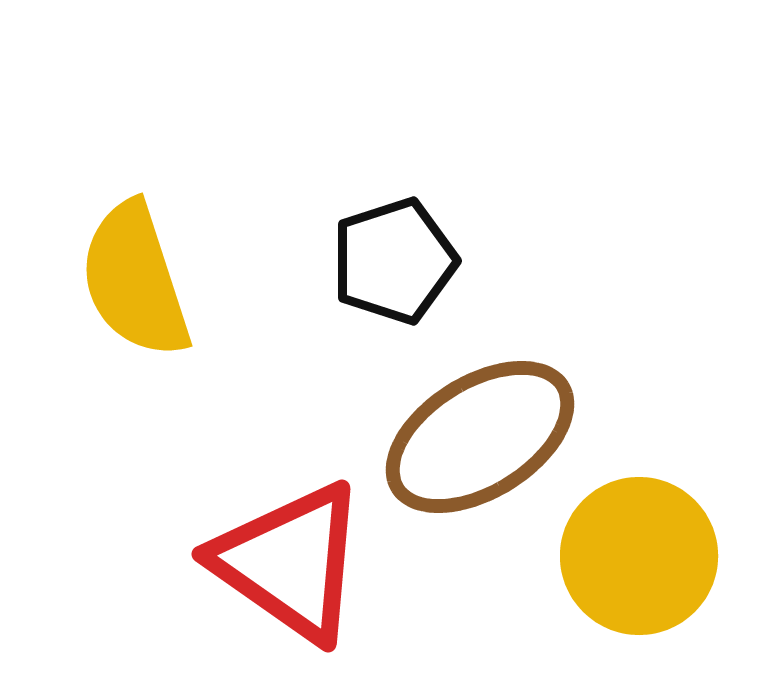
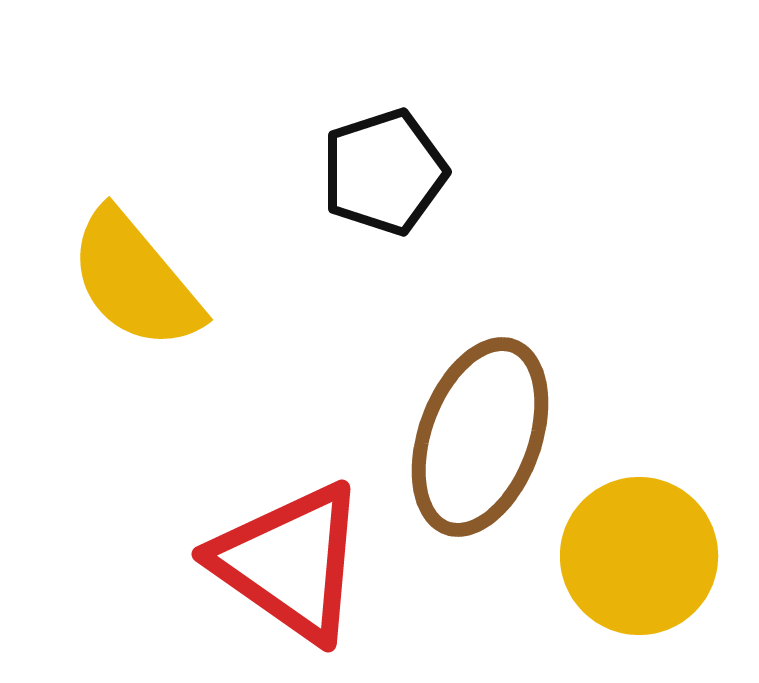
black pentagon: moved 10 px left, 89 px up
yellow semicircle: rotated 22 degrees counterclockwise
brown ellipse: rotated 38 degrees counterclockwise
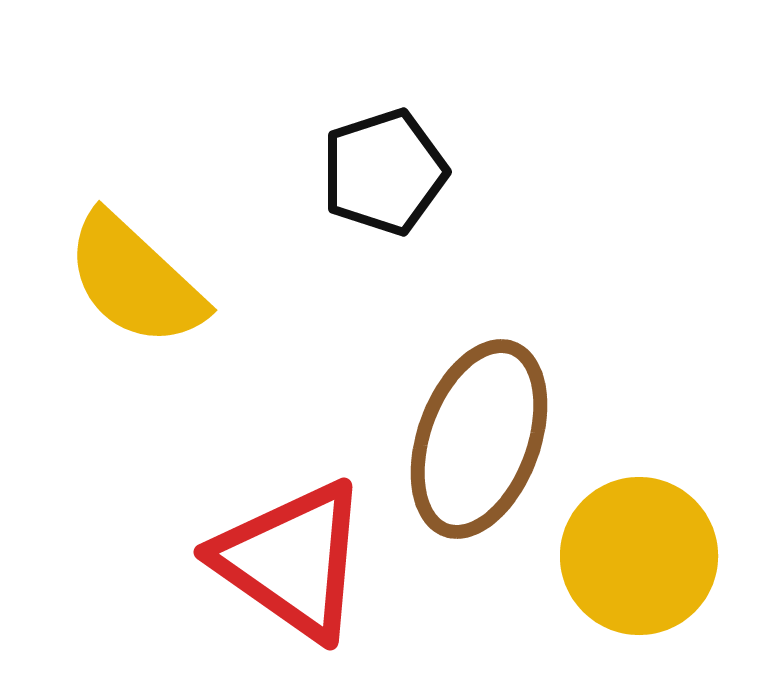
yellow semicircle: rotated 7 degrees counterclockwise
brown ellipse: moved 1 px left, 2 px down
red triangle: moved 2 px right, 2 px up
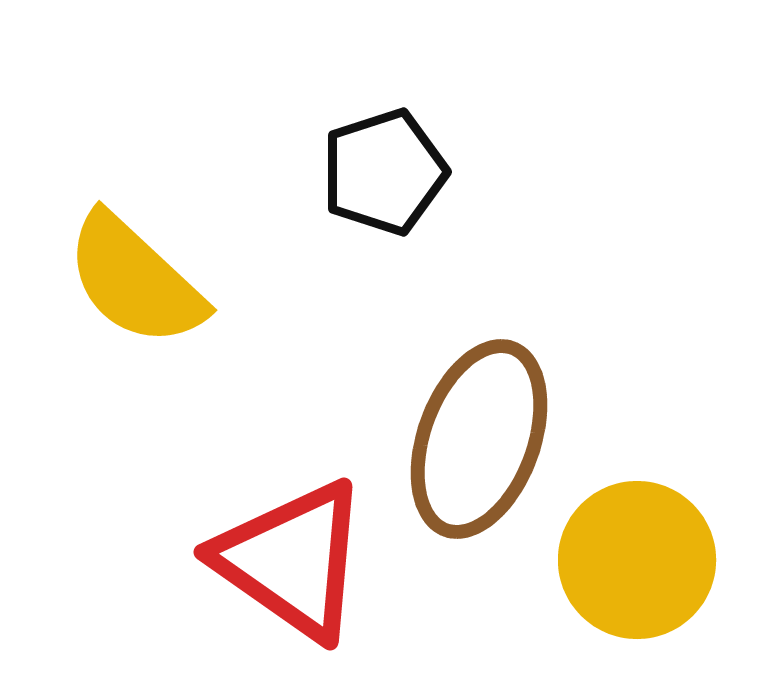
yellow circle: moved 2 px left, 4 px down
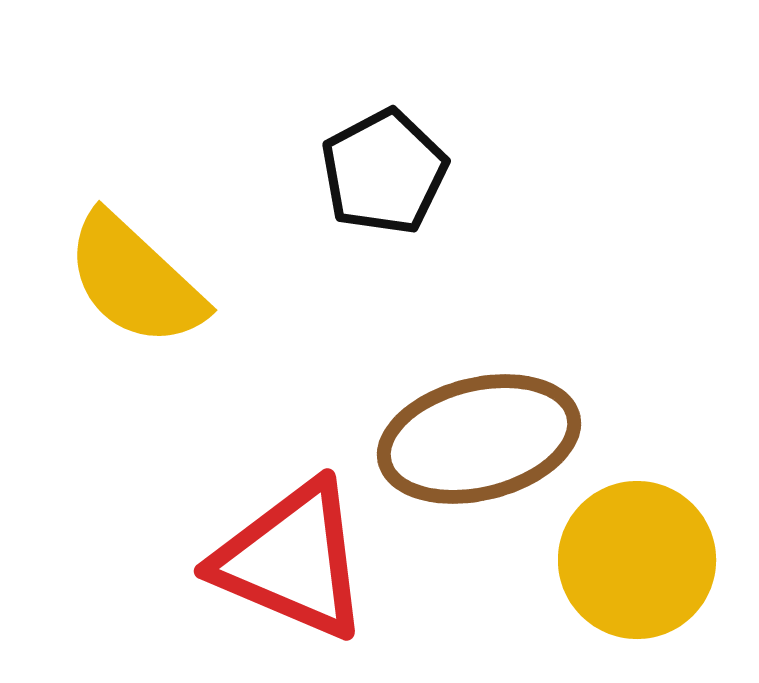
black pentagon: rotated 10 degrees counterclockwise
brown ellipse: rotated 56 degrees clockwise
red triangle: rotated 12 degrees counterclockwise
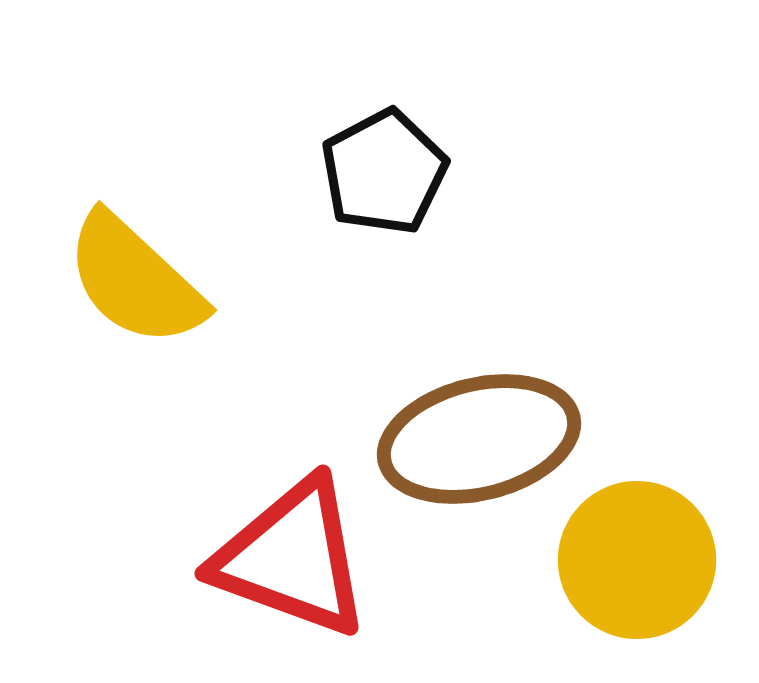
red triangle: moved 2 px up; rotated 3 degrees counterclockwise
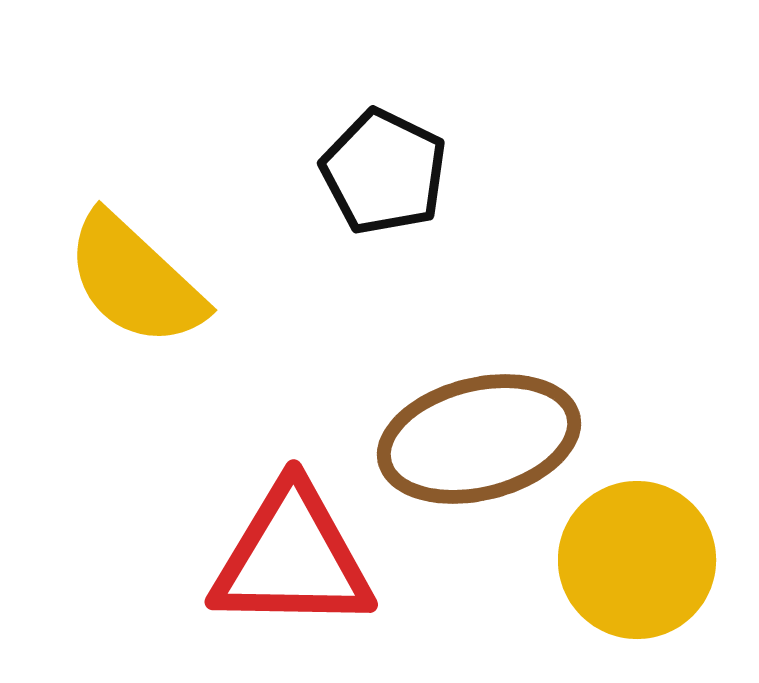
black pentagon: rotated 18 degrees counterclockwise
red triangle: rotated 19 degrees counterclockwise
